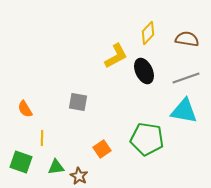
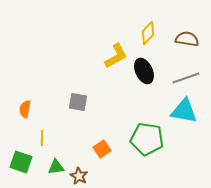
orange semicircle: rotated 42 degrees clockwise
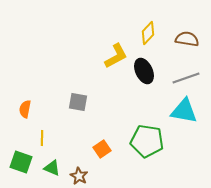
green pentagon: moved 2 px down
green triangle: moved 4 px left, 1 px down; rotated 30 degrees clockwise
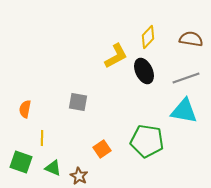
yellow diamond: moved 4 px down
brown semicircle: moved 4 px right
green triangle: moved 1 px right
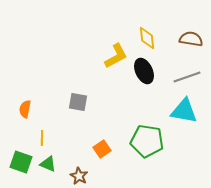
yellow diamond: moved 1 px left, 1 px down; rotated 50 degrees counterclockwise
gray line: moved 1 px right, 1 px up
green triangle: moved 5 px left, 4 px up
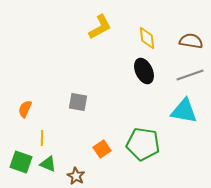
brown semicircle: moved 2 px down
yellow L-shape: moved 16 px left, 29 px up
gray line: moved 3 px right, 2 px up
orange semicircle: rotated 12 degrees clockwise
green pentagon: moved 4 px left, 3 px down
brown star: moved 3 px left
